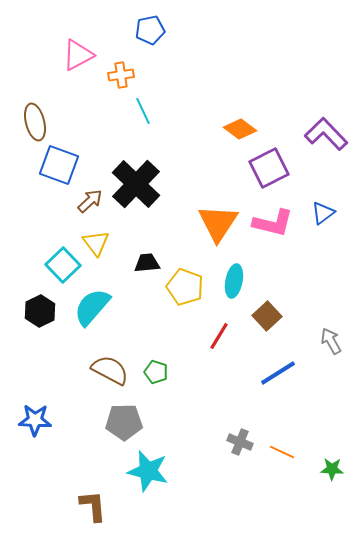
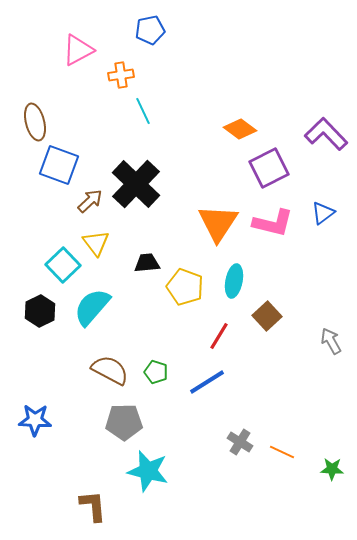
pink triangle: moved 5 px up
blue line: moved 71 px left, 9 px down
gray cross: rotated 10 degrees clockwise
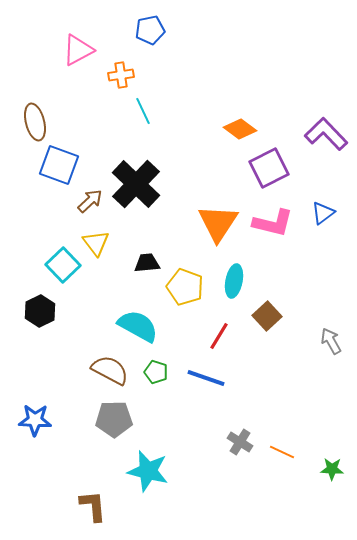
cyan semicircle: moved 46 px right, 19 px down; rotated 78 degrees clockwise
blue line: moved 1 px left, 4 px up; rotated 51 degrees clockwise
gray pentagon: moved 10 px left, 3 px up
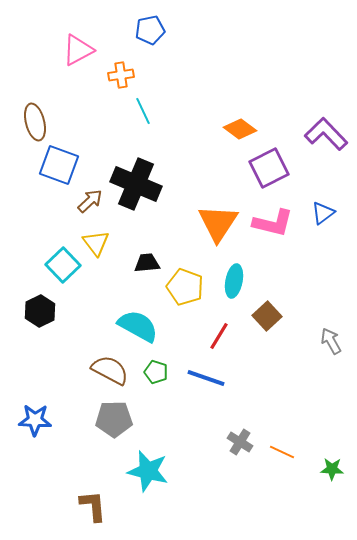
black cross: rotated 21 degrees counterclockwise
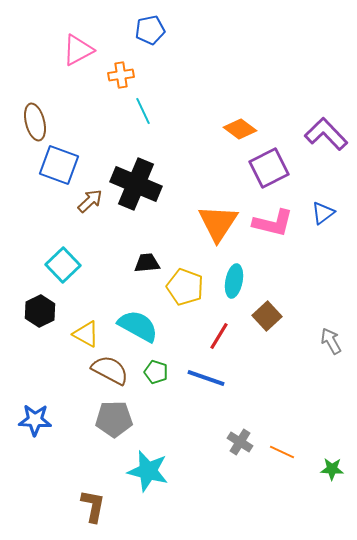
yellow triangle: moved 10 px left, 91 px down; rotated 24 degrees counterclockwise
brown L-shape: rotated 16 degrees clockwise
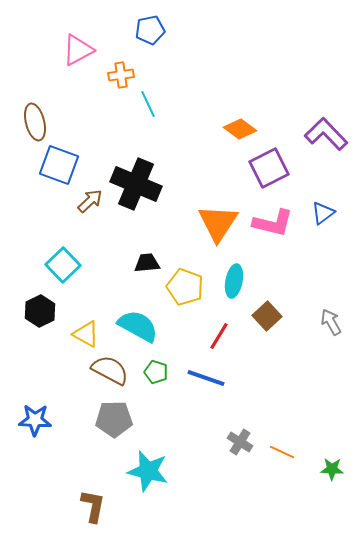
cyan line: moved 5 px right, 7 px up
gray arrow: moved 19 px up
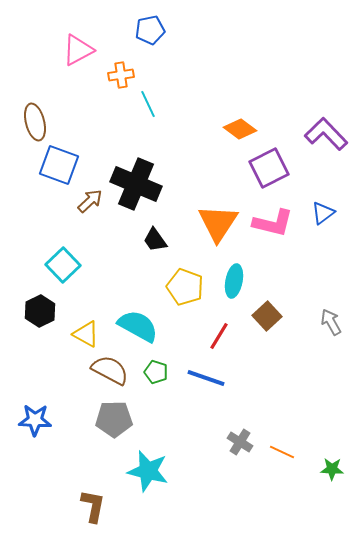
black trapezoid: moved 8 px right, 23 px up; rotated 120 degrees counterclockwise
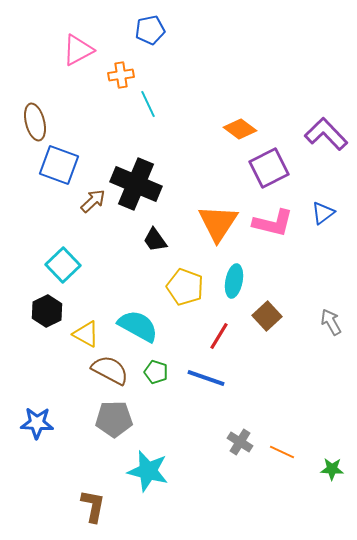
brown arrow: moved 3 px right
black hexagon: moved 7 px right
blue star: moved 2 px right, 3 px down
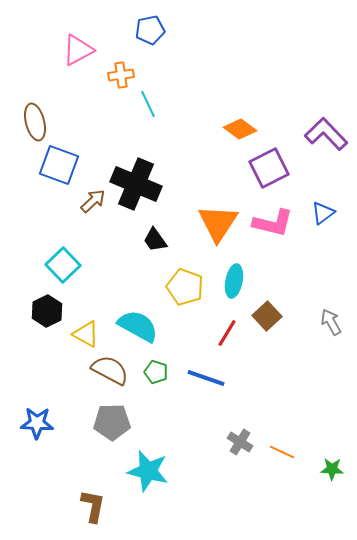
red line: moved 8 px right, 3 px up
gray pentagon: moved 2 px left, 3 px down
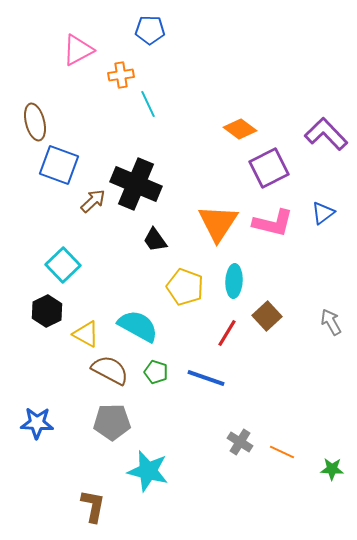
blue pentagon: rotated 12 degrees clockwise
cyan ellipse: rotated 8 degrees counterclockwise
